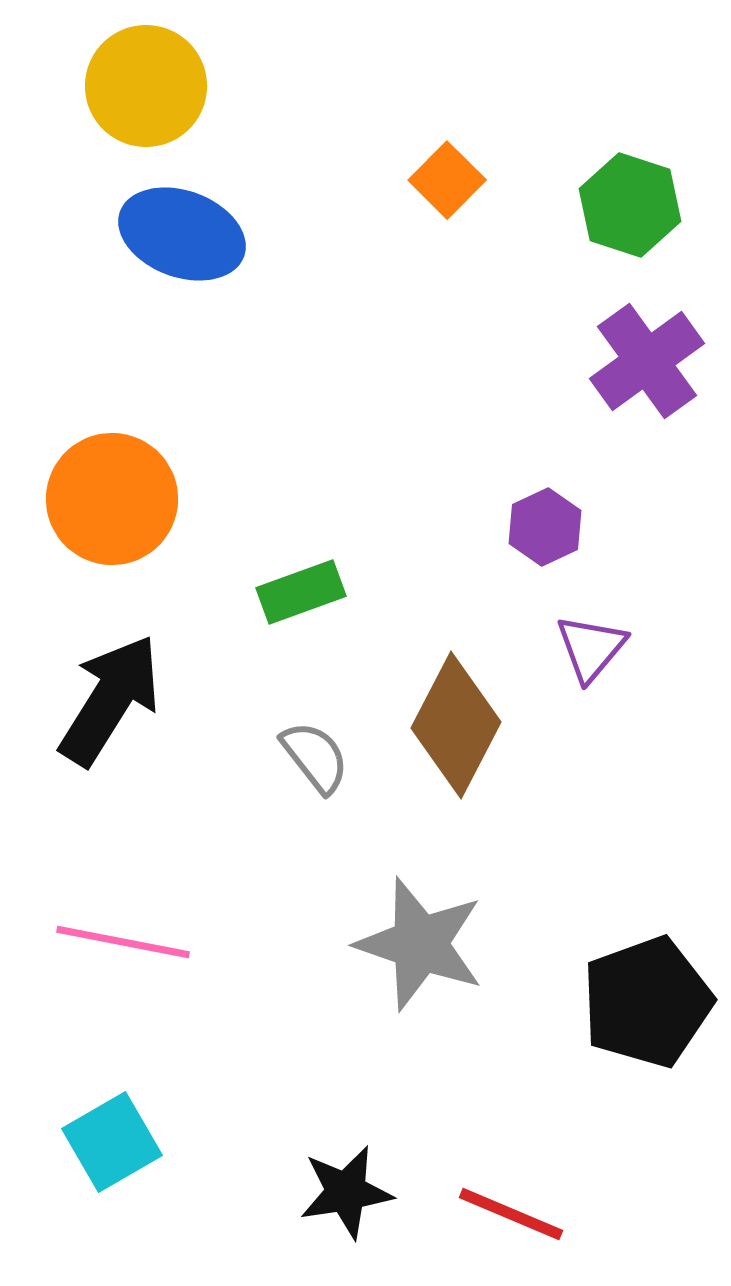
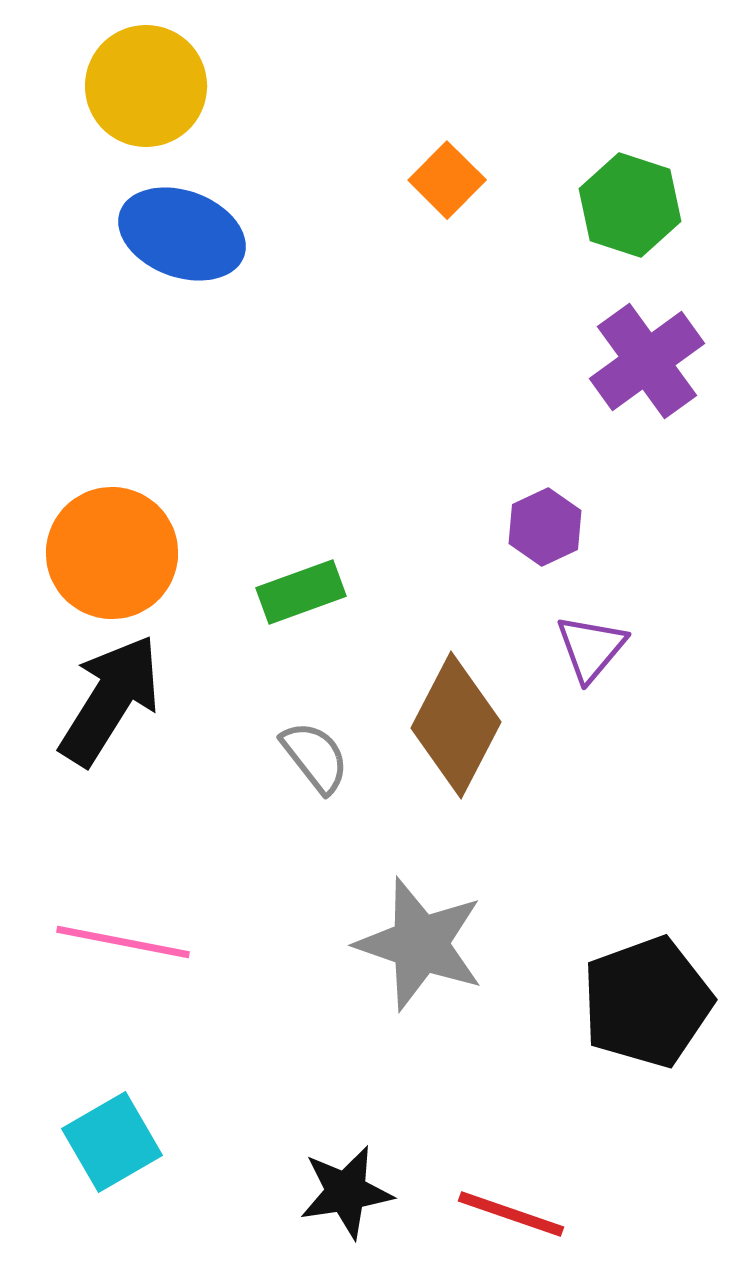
orange circle: moved 54 px down
red line: rotated 4 degrees counterclockwise
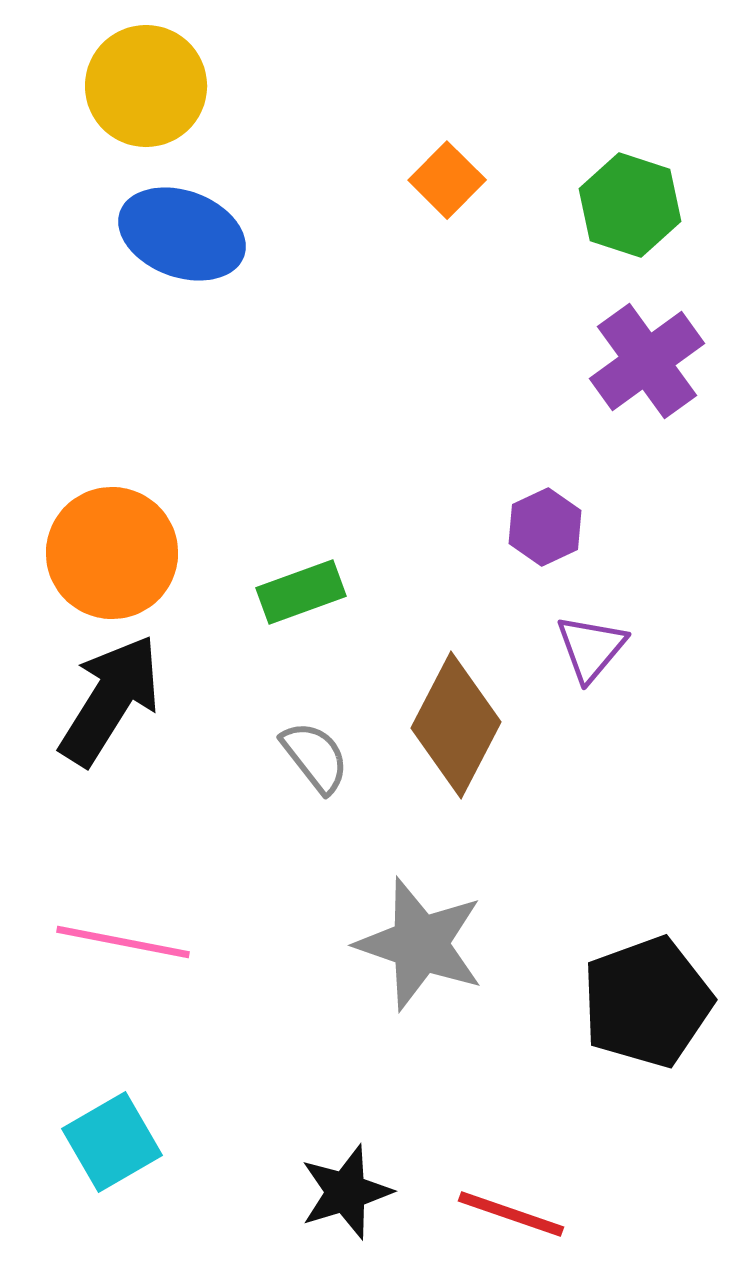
black star: rotated 8 degrees counterclockwise
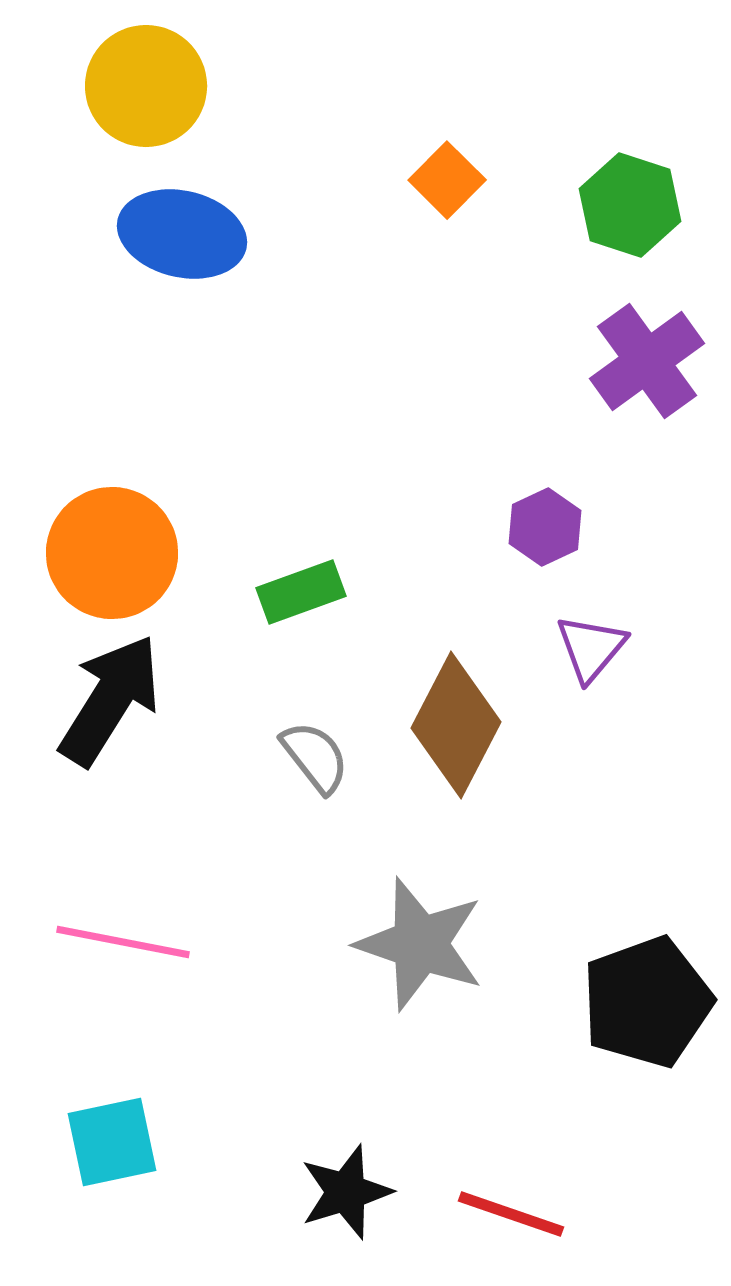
blue ellipse: rotated 7 degrees counterclockwise
cyan square: rotated 18 degrees clockwise
